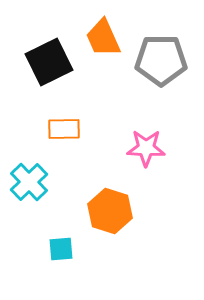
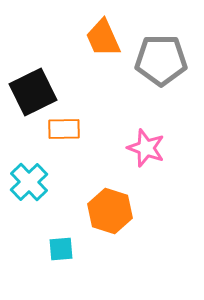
black square: moved 16 px left, 30 px down
pink star: rotated 18 degrees clockwise
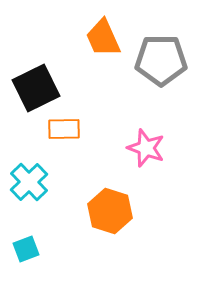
black square: moved 3 px right, 4 px up
cyan square: moved 35 px left; rotated 16 degrees counterclockwise
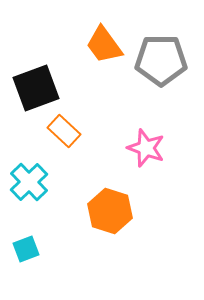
orange trapezoid: moved 1 px right, 7 px down; rotated 12 degrees counterclockwise
black square: rotated 6 degrees clockwise
orange rectangle: moved 2 px down; rotated 44 degrees clockwise
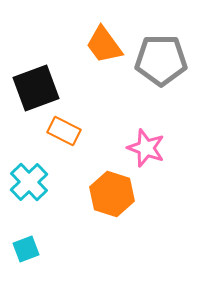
orange rectangle: rotated 16 degrees counterclockwise
orange hexagon: moved 2 px right, 17 px up
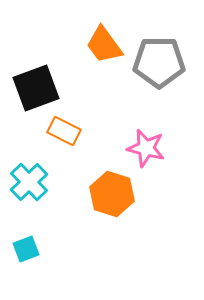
gray pentagon: moved 2 px left, 2 px down
pink star: rotated 6 degrees counterclockwise
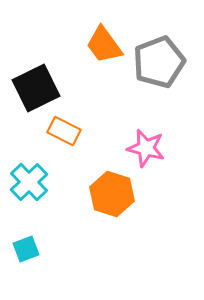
gray pentagon: rotated 21 degrees counterclockwise
black square: rotated 6 degrees counterclockwise
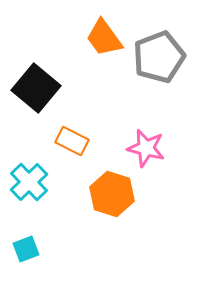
orange trapezoid: moved 7 px up
gray pentagon: moved 5 px up
black square: rotated 24 degrees counterclockwise
orange rectangle: moved 8 px right, 10 px down
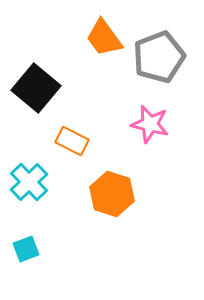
pink star: moved 4 px right, 24 px up
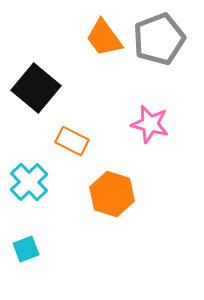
gray pentagon: moved 18 px up
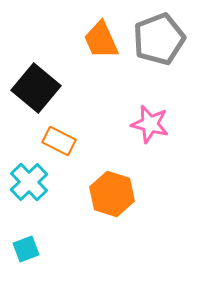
orange trapezoid: moved 3 px left, 2 px down; rotated 12 degrees clockwise
orange rectangle: moved 13 px left
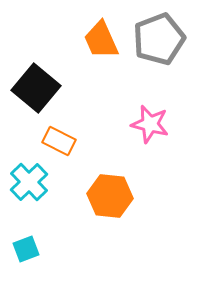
orange hexagon: moved 2 px left, 2 px down; rotated 12 degrees counterclockwise
